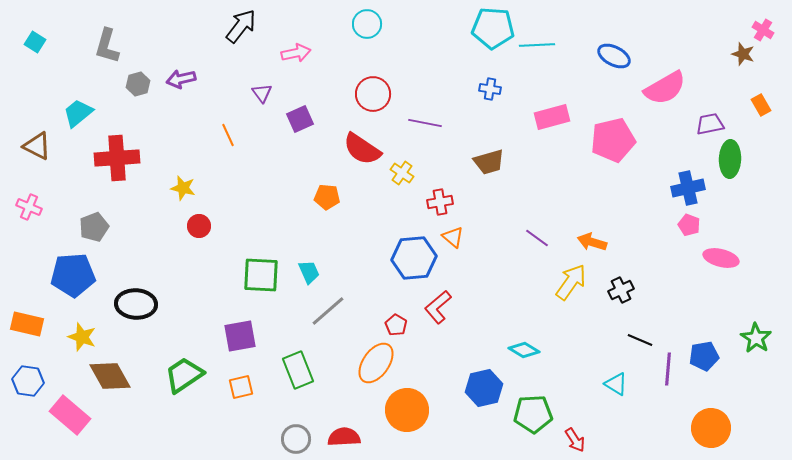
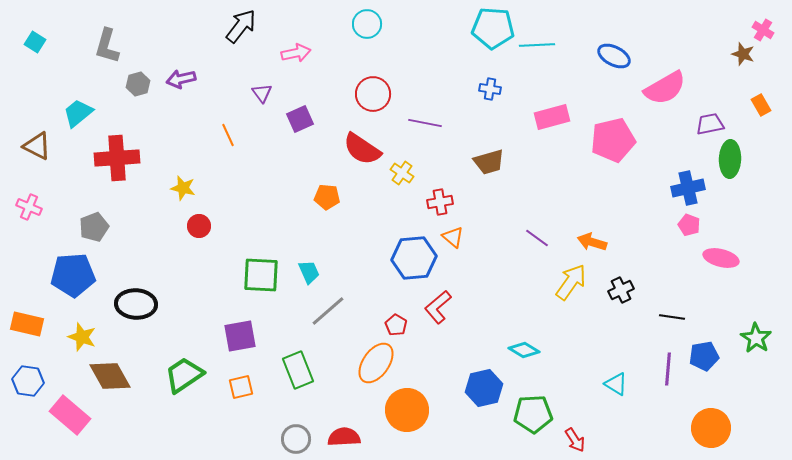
black line at (640, 340): moved 32 px right, 23 px up; rotated 15 degrees counterclockwise
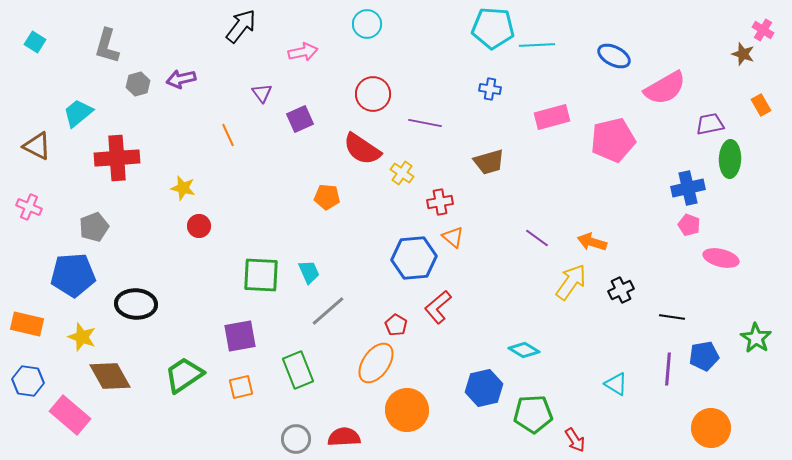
pink arrow at (296, 53): moved 7 px right, 1 px up
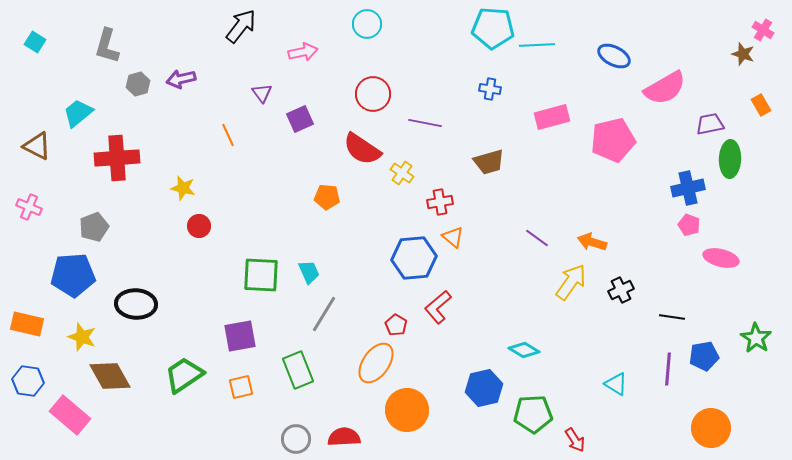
gray line at (328, 311): moved 4 px left, 3 px down; rotated 18 degrees counterclockwise
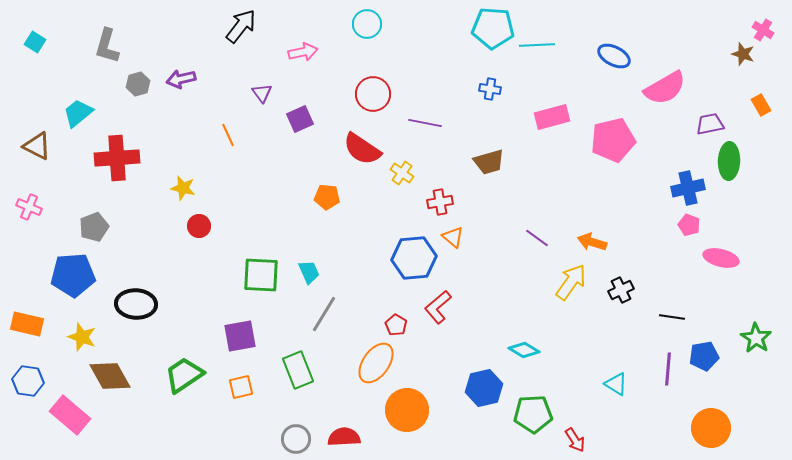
green ellipse at (730, 159): moved 1 px left, 2 px down
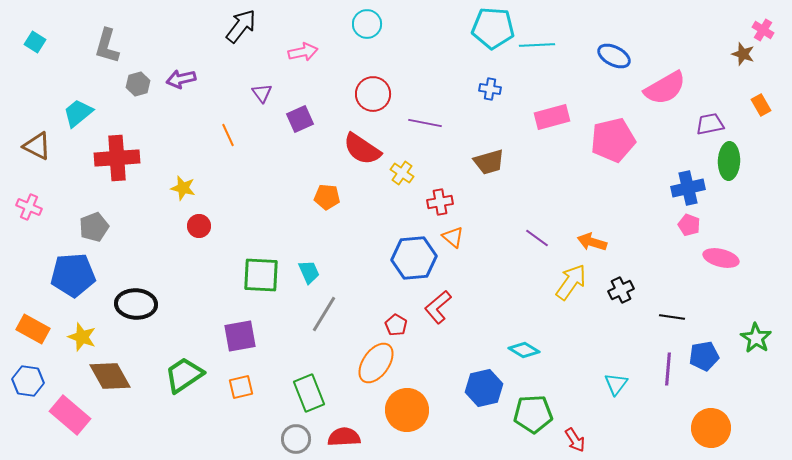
orange rectangle at (27, 324): moved 6 px right, 5 px down; rotated 16 degrees clockwise
green rectangle at (298, 370): moved 11 px right, 23 px down
cyan triangle at (616, 384): rotated 35 degrees clockwise
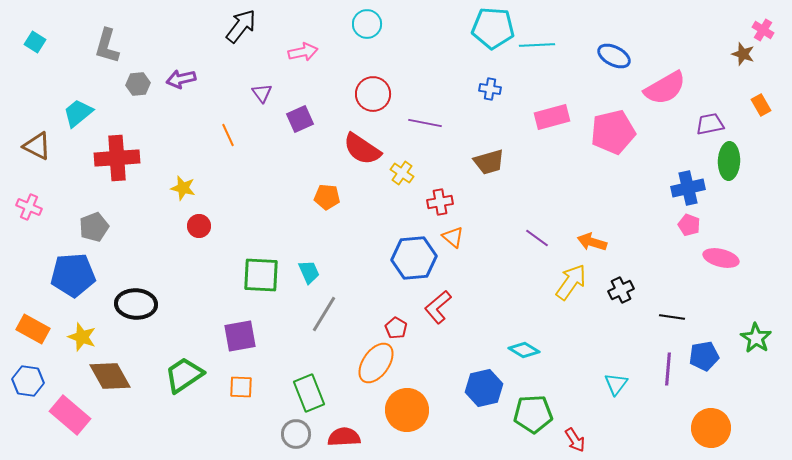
gray hexagon at (138, 84): rotated 10 degrees clockwise
pink pentagon at (613, 140): moved 8 px up
red pentagon at (396, 325): moved 3 px down
orange square at (241, 387): rotated 15 degrees clockwise
gray circle at (296, 439): moved 5 px up
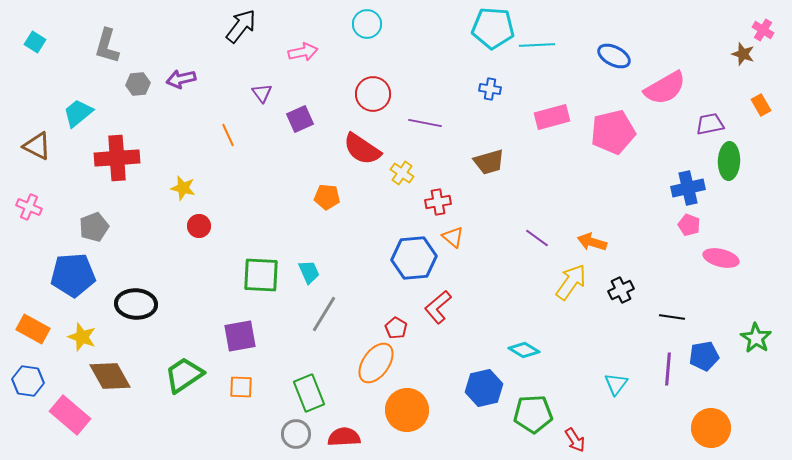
red cross at (440, 202): moved 2 px left
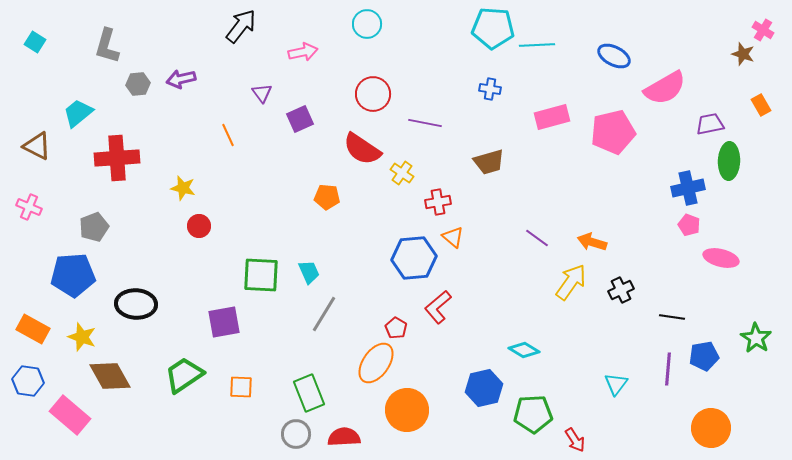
purple square at (240, 336): moved 16 px left, 14 px up
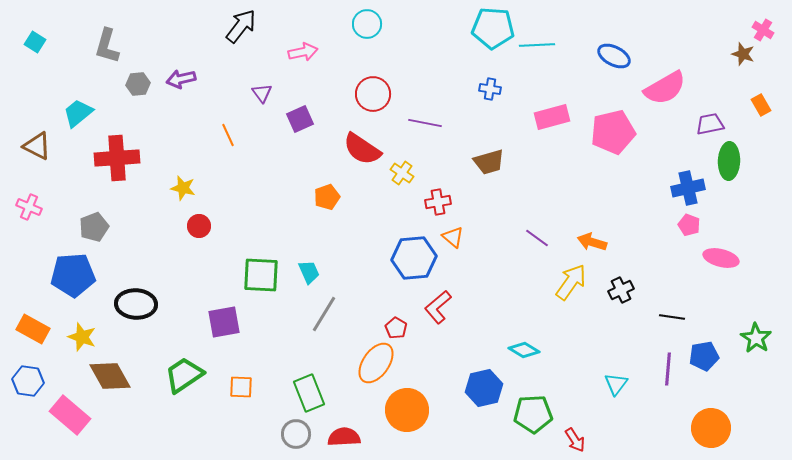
orange pentagon at (327, 197): rotated 25 degrees counterclockwise
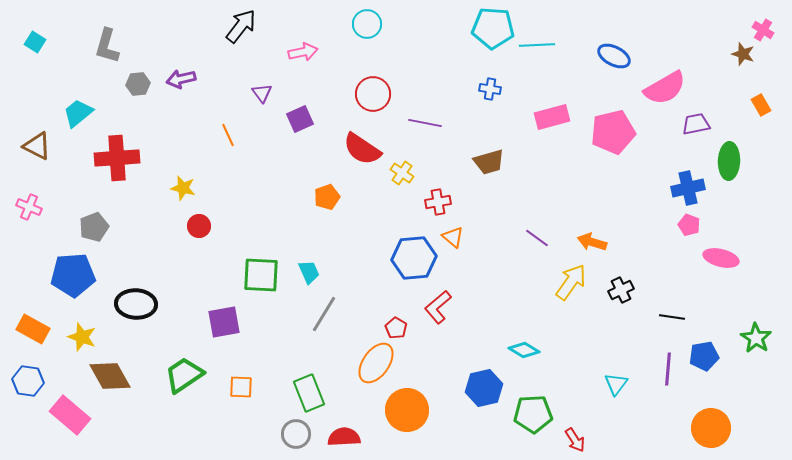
purple trapezoid at (710, 124): moved 14 px left
